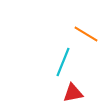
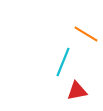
red triangle: moved 4 px right, 2 px up
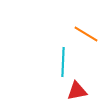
cyan line: rotated 20 degrees counterclockwise
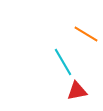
cyan line: rotated 32 degrees counterclockwise
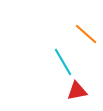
orange line: rotated 10 degrees clockwise
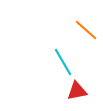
orange line: moved 4 px up
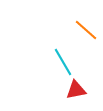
red triangle: moved 1 px left, 1 px up
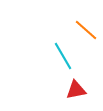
cyan line: moved 6 px up
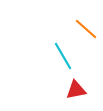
orange line: moved 1 px up
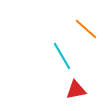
cyan line: moved 1 px left
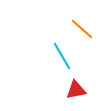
orange line: moved 4 px left
